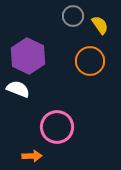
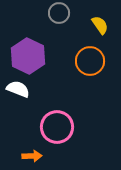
gray circle: moved 14 px left, 3 px up
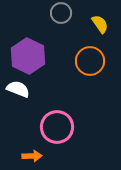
gray circle: moved 2 px right
yellow semicircle: moved 1 px up
